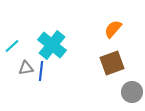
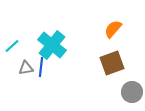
blue line: moved 4 px up
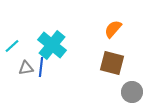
brown square: rotated 35 degrees clockwise
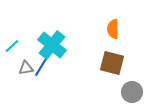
orange semicircle: rotated 42 degrees counterclockwise
blue line: rotated 24 degrees clockwise
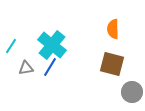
cyan line: moved 1 px left; rotated 14 degrees counterclockwise
brown square: moved 1 px down
blue line: moved 9 px right
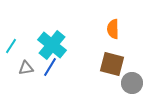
gray circle: moved 9 px up
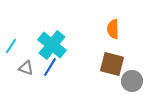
gray triangle: rotated 28 degrees clockwise
gray circle: moved 2 px up
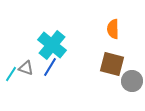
cyan line: moved 28 px down
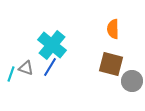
brown square: moved 1 px left
cyan line: rotated 14 degrees counterclockwise
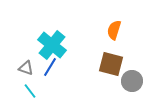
orange semicircle: moved 1 px right, 1 px down; rotated 18 degrees clockwise
cyan line: moved 19 px right, 17 px down; rotated 56 degrees counterclockwise
